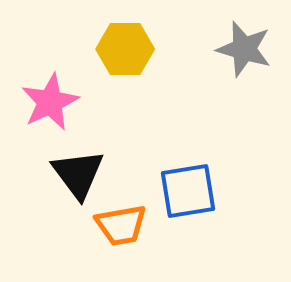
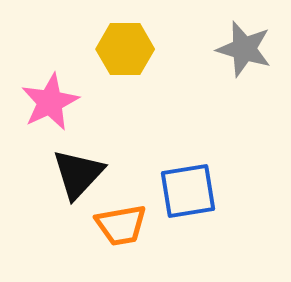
black triangle: rotated 20 degrees clockwise
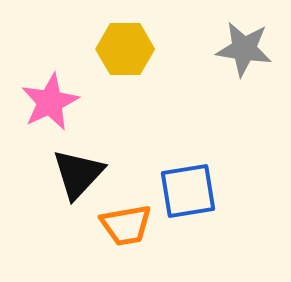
gray star: rotated 8 degrees counterclockwise
orange trapezoid: moved 5 px right
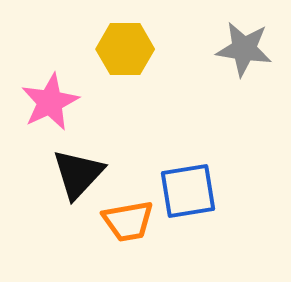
orange trapezoid: moved 2 px right, 4 px up
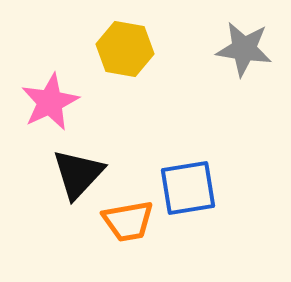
yellow hexagon: rotated 10 degrees clockwise
blue square: moved 3 px up
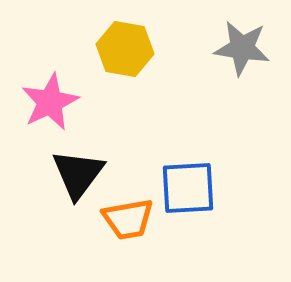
gray star: moved 2 px left, 1 px up
black triangle: rotated 6 degrees counterclockwise
blue square: rotated 6 degrees clockwise
orange trapezoid: moved 2 px up
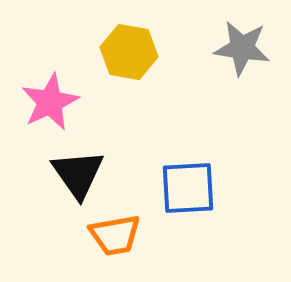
yellow hexagon: moved 4 px right, 3 px down
black triangle: rotated 12 degrees counterclockwise
orange trapezoid: moved 13 px left, 16 px down
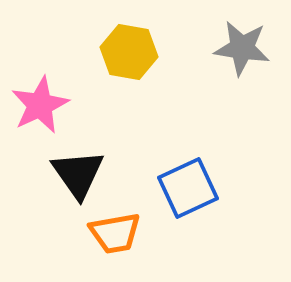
pink star: moved 10 px left, 3 px down
blue square: rotated 22 degrees counterclockwise
orange trapezoid: moved 2 px up
